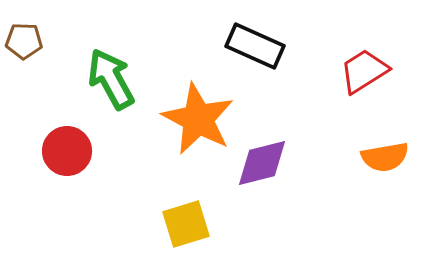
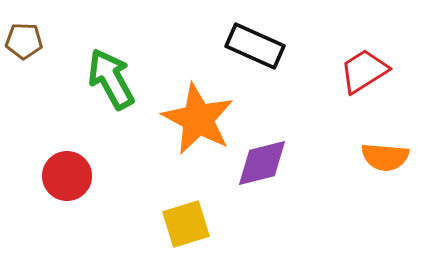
red circle: moved 25 px down
orange semicircle: rotated 15 degrees clockwise
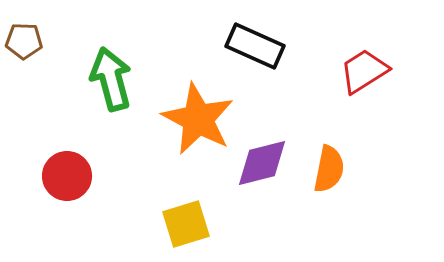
green arrow: rotated 14 degrees clockwise
orange semicircle: moved 56 px left, 12 px down; rotated 84 degrees counterclockwise
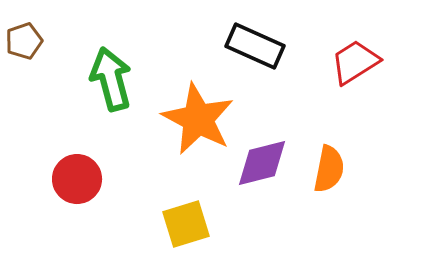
brown pentagon: rotated 21 degrees counterclockwise
red trapezoid: moved 9 px left, 9 px up
red circle: moved 10 px right, 3 px down
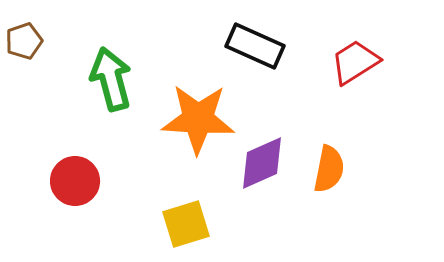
orange star: rotated 24 degrees counterclockwise
purple diamond: rotated 10 degrees counterclockwise
red circle: moved 2 px left, 2 px down
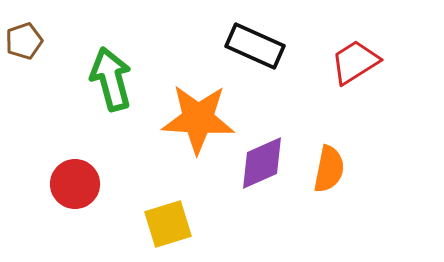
red circle: moved 3 px down
yellow square: moved 18 px left
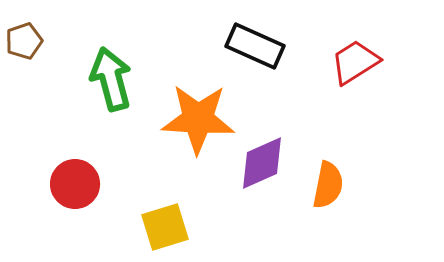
orange semicircle: moved 1 px left, 16 px down
yellow square: moved 3 px left, 3 px down
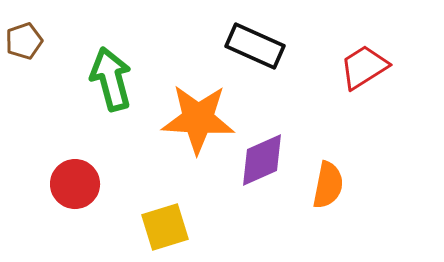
red trapezoid: moved 9 px right, 5 px down
purple diamond: moved 3 px up
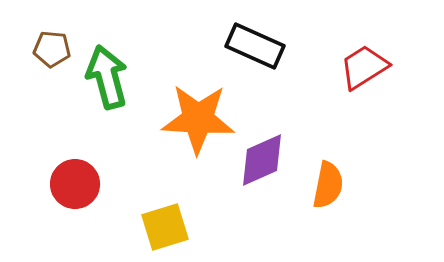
brown pentagon: moved 28 px right, 8 px down; rotated 24 degrees clockwise
green arrow: moved 4 px left, 2 px up
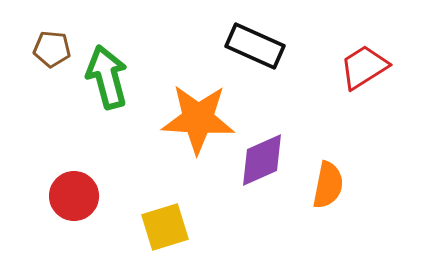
red circle: moved 1 px left, 12 px down
